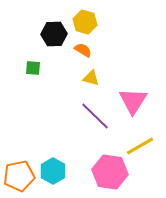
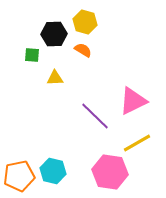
green square: moved 1 px left, 13 px up
yellow triangle: moved 36 px left; rotated 18 degrees counterclockwise
pink triangle: rotated 32 degrees clockwise
yellow line: moved 3 px left, 3 px up
cyan hexagon: rotated 15 degrees counterclockwise
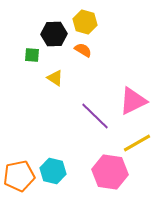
yellow triangle: rotated 36 degrees clockwise
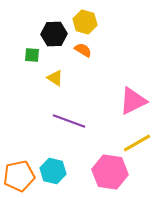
purple line: moved 26 px left, 5 px down; rotated 24 degrees counterclockwise
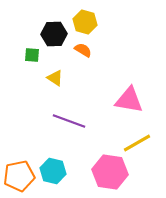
pink triangle: moved 4 px left, 1 px up; rotated 36 degrees clockwise
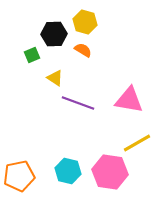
green square: rotated 28 degrees counterclockwise
purple line: moved 9 px right, 18 px up
cyan hexagon: moved 15 px right
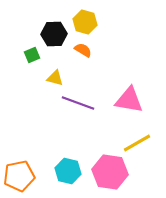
yellow triangle: rotated 18 degrees counterclockwise
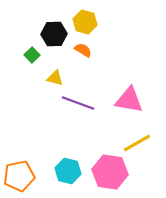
green square: rotated 21 degrees counterclockwise
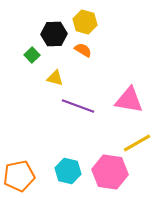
purple line: moved 3 px down
